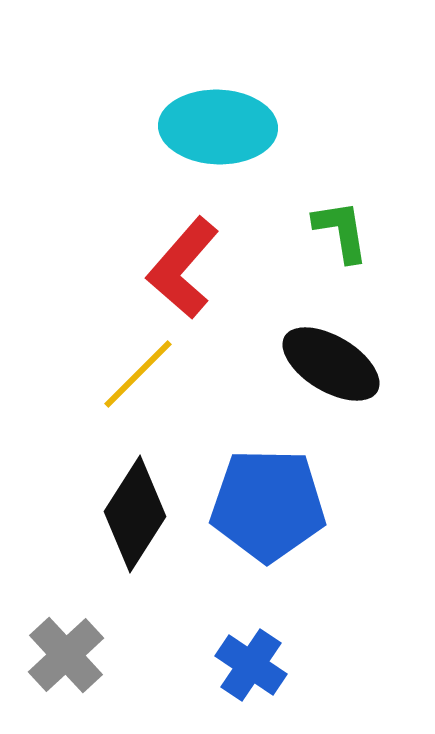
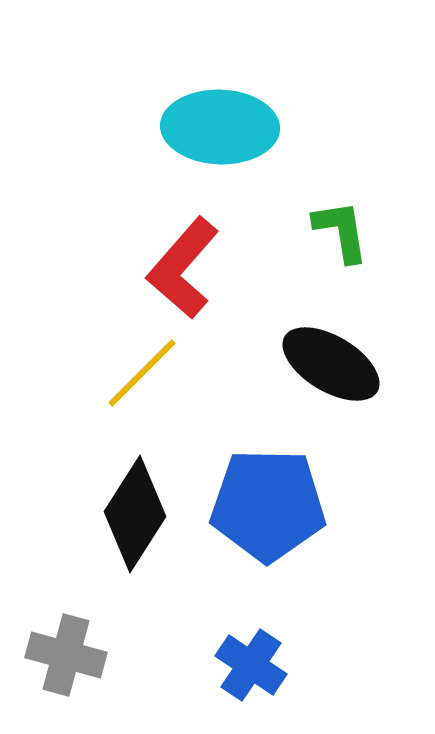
cyan ellipse: moved 2 px right
yellow line: moved 4 px right, 1 px up
gray cross: rotated 32 degrees counterclockwise
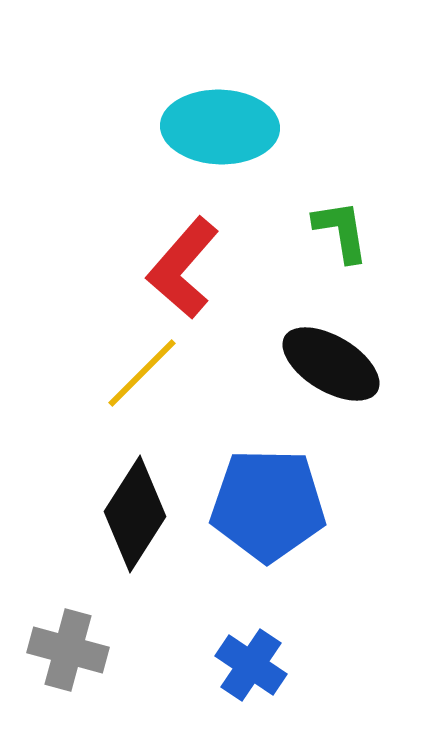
gray cross: moved 2 px right, 5 px up
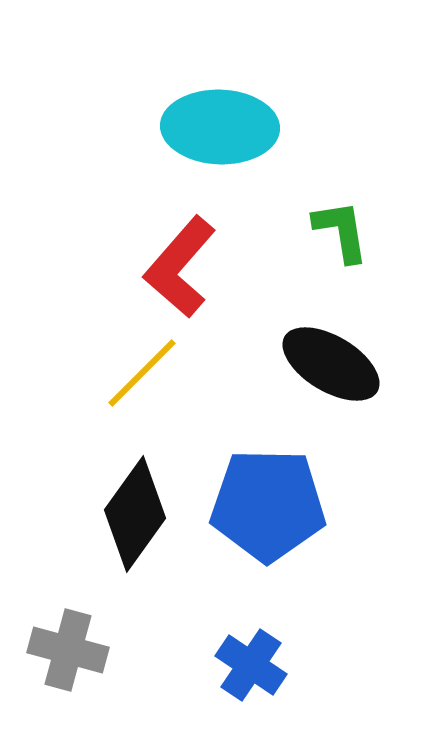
red L-shape: moved 3 px left, 1 px up
black diamond: rotated 3 degrees clockwise
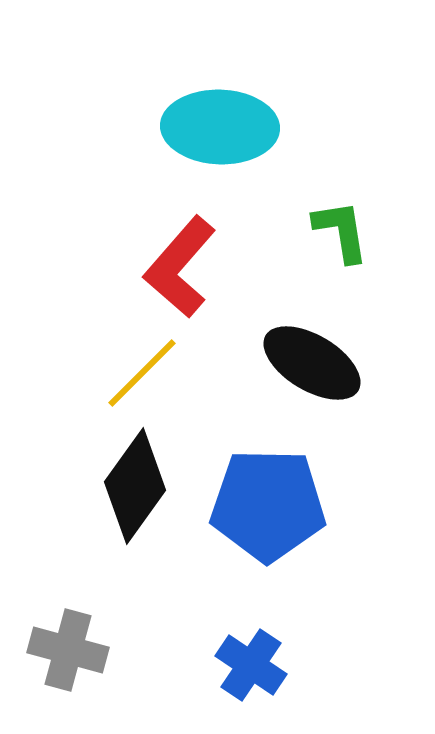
black ellipse: moved 19 px left, 1 px up
black diamond: moved 28 px up
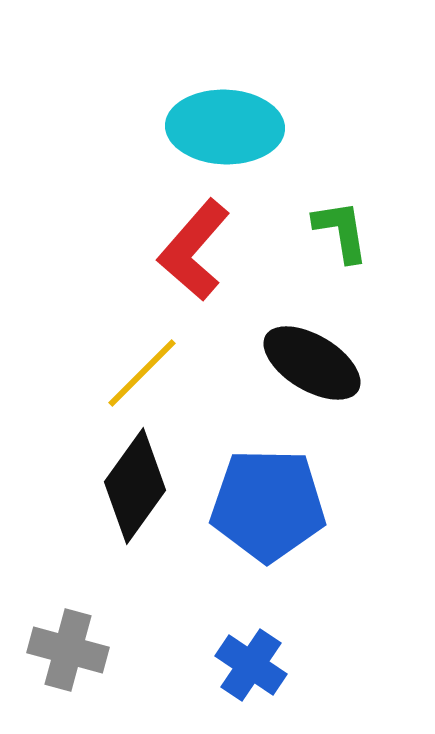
cyan ellipse: moved 5 px right
red L-shape: moved 14 px right, 17 px up
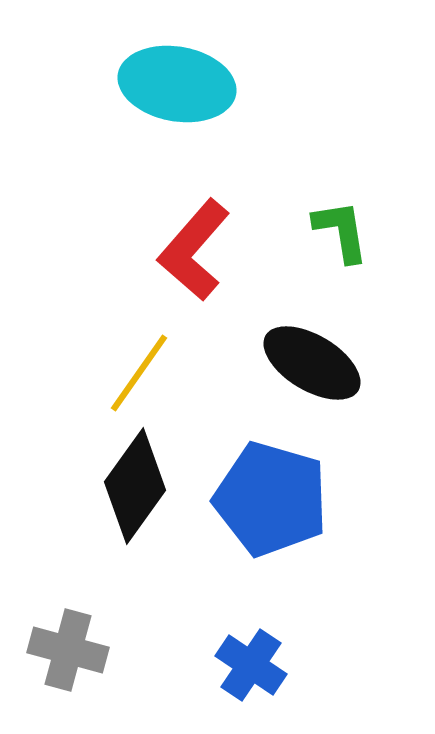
cyan ellipse: moved 48 px left, 43 px up; rotated 8 degrees clockwise
yellow line: moved 3 px left; rotated 10 degrees counterclockwise
blue pentagon: moved 3 px right, 6 px up; rotated 15 degrees clockwise
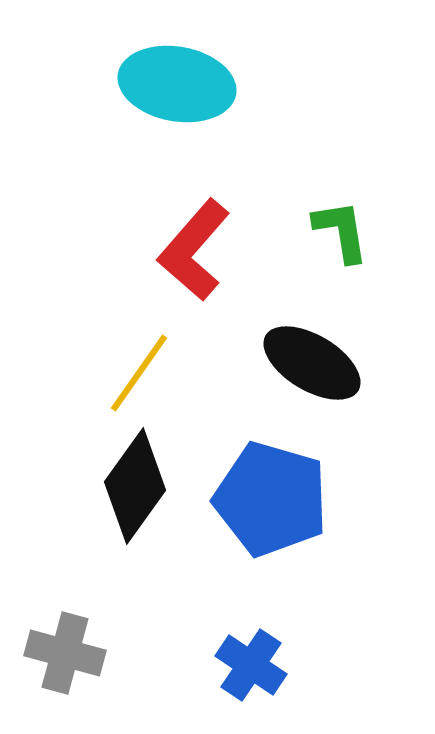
gray cross: moved 3 px left, 3 px down
